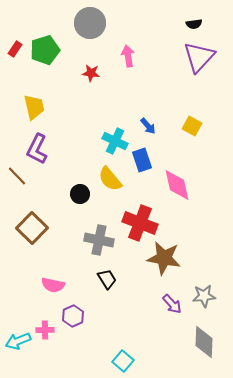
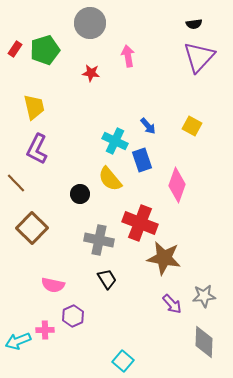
brown line: moved 1 px left, 7 px down
pink diamond: rotated 32 degrees clockwise
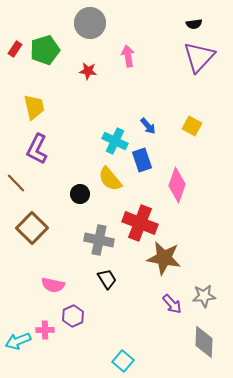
red star: moved 3 px left, 2 px up
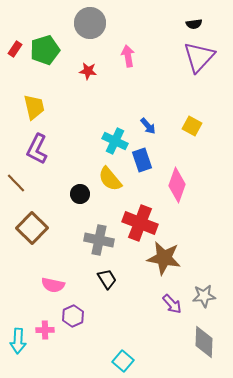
cyan arrow: rotated 65 degrees counterclockwise
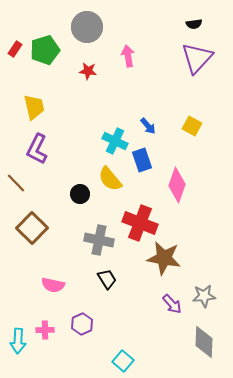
gray circle: moved 3 px left, 4 px down
purple triangle: moved 2 px left, 1 px down
purple hexagon: moved 9 px right, 8 px down
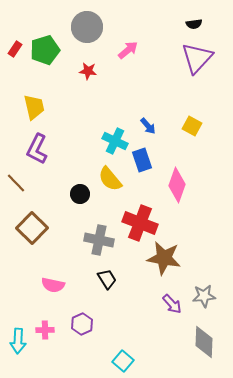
pink arrow: moved 6 px up; rotated 60 degrees clockwise
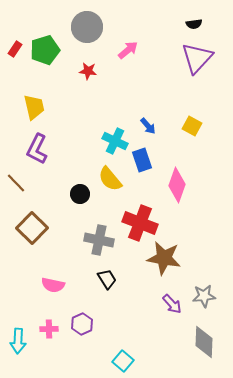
pink cross: moved 4 px right, 1 px up
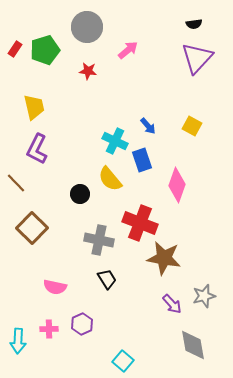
pink semicircle: moved 2 px right, 2 px down
gray star: rotated 10 degrees counterclockwise
gray diamond: moved 11 px left, 3 px down; rotated 12 degrees counterclockwise
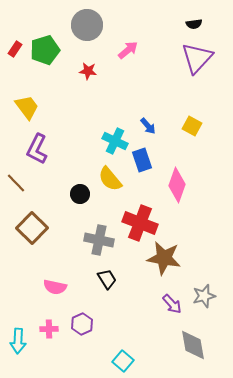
gray circle: moved 2 px up
yellow trapezoid: moved 7 px left; rotated 24 degrees counterclockwise
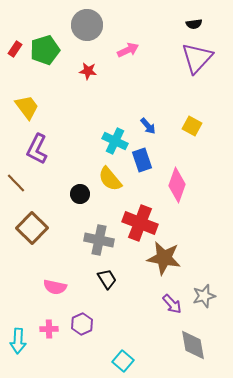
pink arrow: rotated 15 degrees clockwise
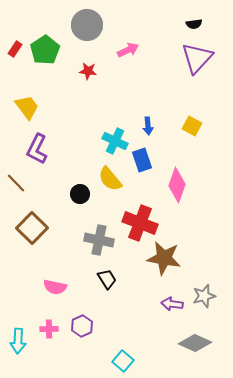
green pentagon: rotated 16 degrees counterclockwise
blue arrow: rotated 36 degrees clockwise
purple arrow: rotated 140 degrees clockwise
purple hexagon: moved 2 px down
gray diamond: moved 2 px right, 2 px up; rotated 56 degrees counterclockwise
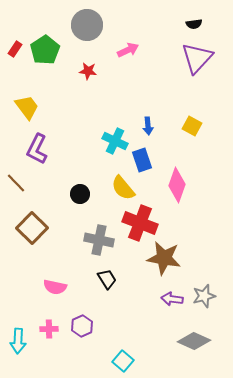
yellow semicircle: moved 13 px right, 9 px down
purple arrow: moved 5 px up
gray diamond: moved 1 px left, 2 px up
